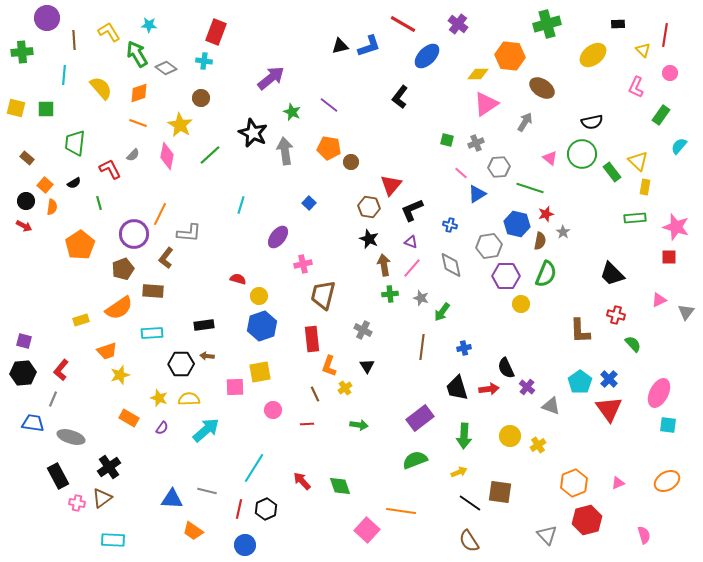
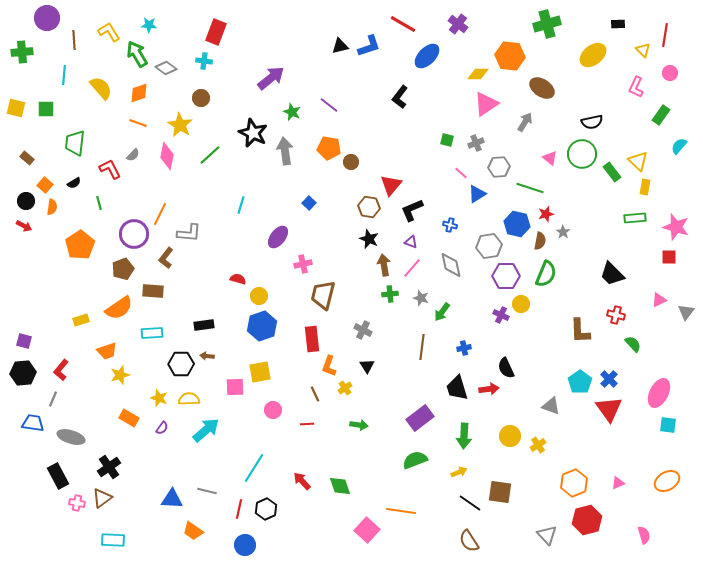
purple cross at (527, 387): moved 26 px left, 72 px up; rotated 14 degrees counterclockwise
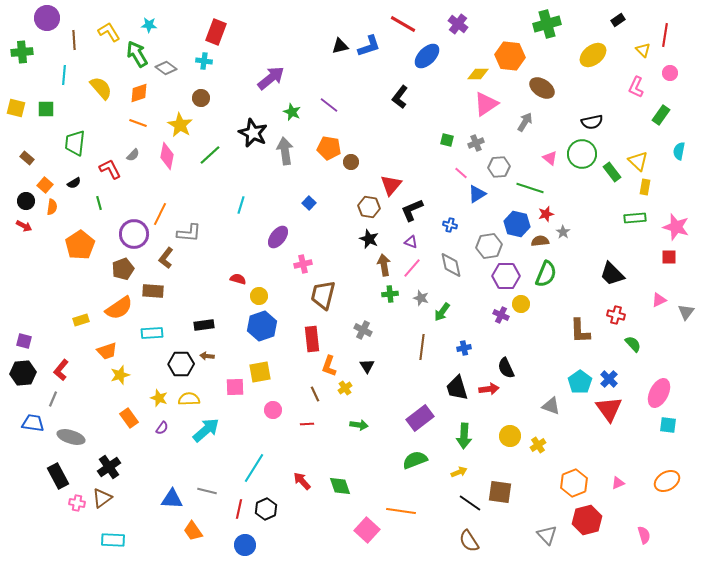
black rectangle at (618, 24): moved 4 px up; rotated 32 degrees counterclockwise
cyan semicircle at (679, 146): moved 5 px down; rotated 30 degrees counterclockwise
brown semicircle at (540, 241): rotated 108 degrees counterclockwise
orange rectangle at (129, 418): rotated 24 degrees clockwise
orange trapezoid at (193, 531): rotated 20 degrees clockwise
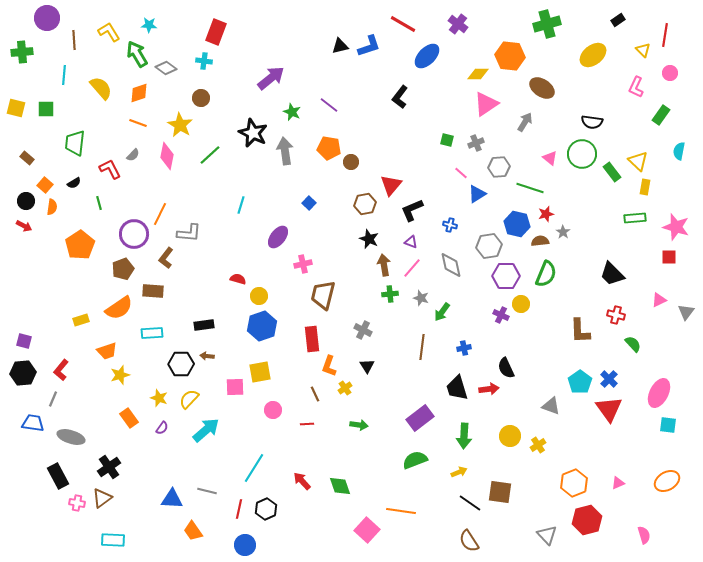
black semicircle at (592, 122): rotated 20 degrees clockwise
brown hexagon at (369, 207): moved 4 px left, 3 px up; rotated 20 degrees counterclockwise
yellow semicircle at (189, 399): rotated 45 degrees counterclockwise
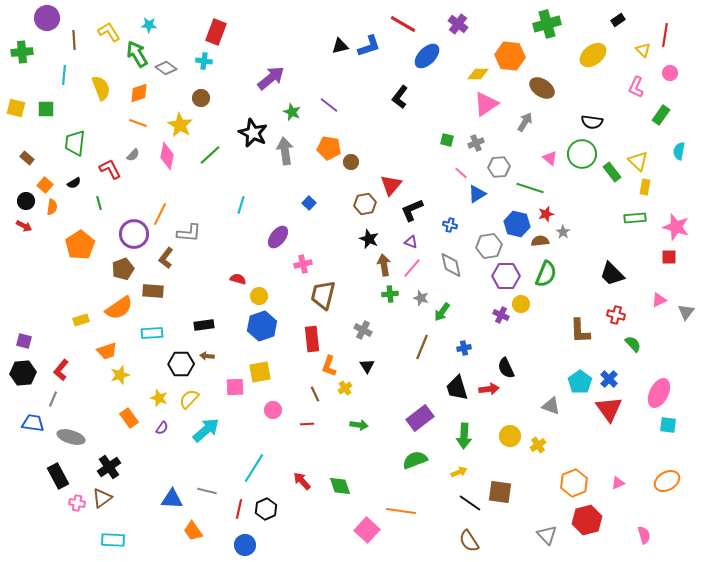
yellow semicircle at (101, 88): rotated 20 degrees clockwise
brown line at (422, 347): rotated 15 degrees clockwise
